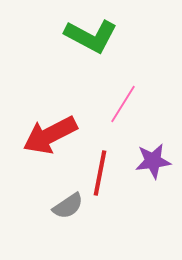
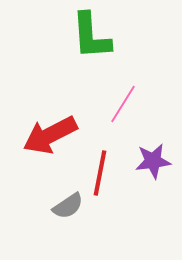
green L-shape: rotated 58 degrees clockwise
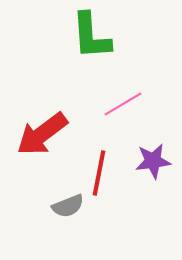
pink line: rotated 27 degrees clockwise
red arrow: moved 8 px left, 1 px up; rotated 10 degrees counterclockwise
red line: moved 1 px left
gray semicircle: rotated 12 degrees clockwise
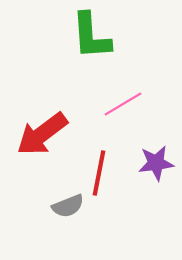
purple star: moved 3 px right, 2 px down
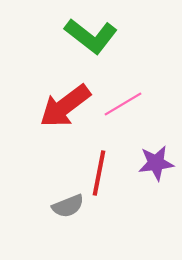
green L-shape: rotated 48 degrees counterclockwise
red arrow: moved 23 px right, 28 px up
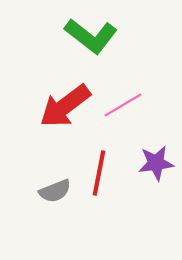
pink line: moved 1 px down
gray semicircle: moved 13 px left, 15 px up
